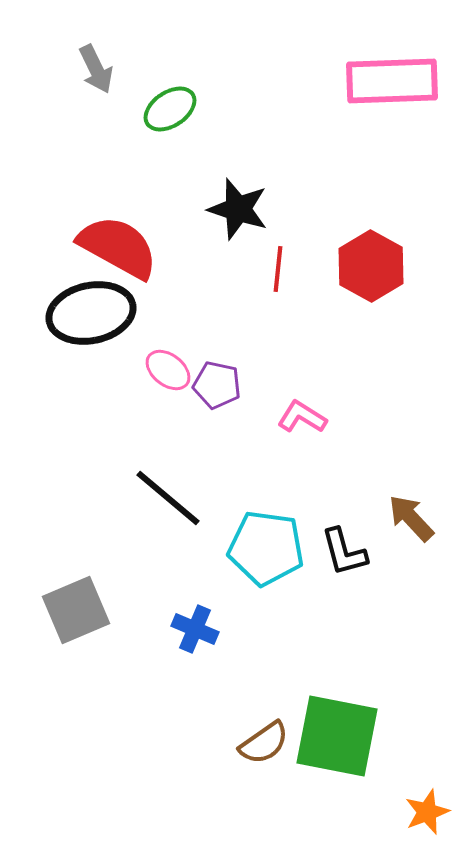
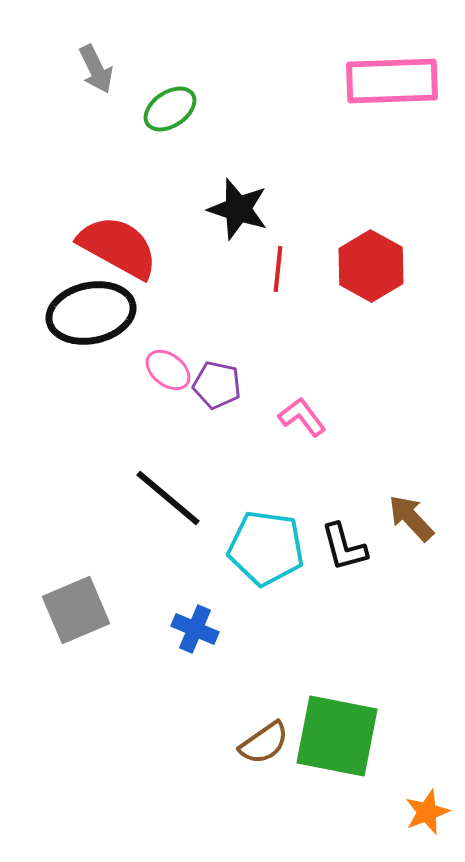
pink L-shape: rotated 21 degrees clockwise
black L-shape: moved 5 px up
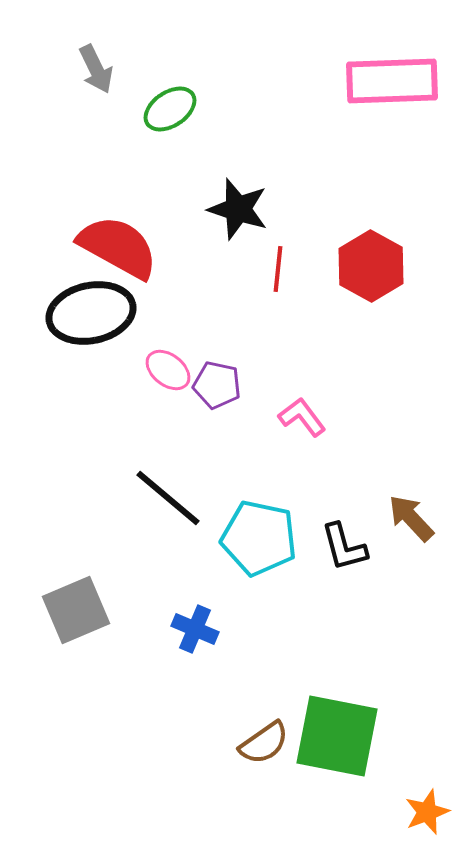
cyan pentagon: moved 7 px left, 10 px up; rotated 4 degrees clockwise
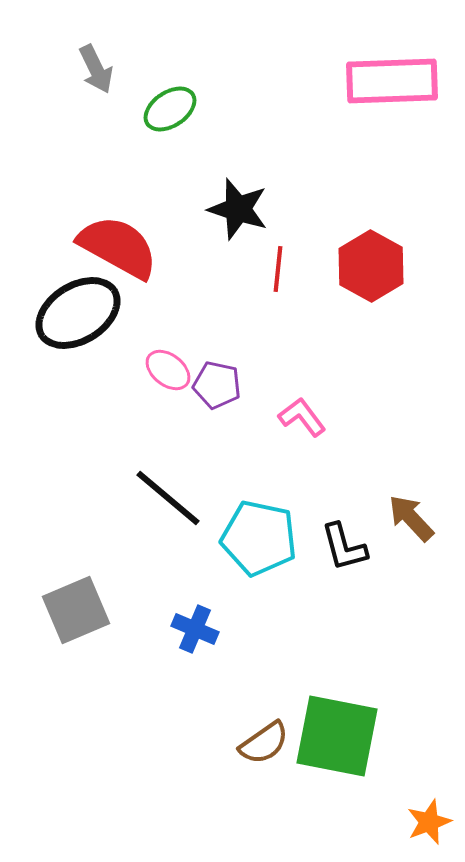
black ellipse: moved 13 px left; rotated 20 degrees counterclockwise
orange star: moved 2 px right, 10 px down
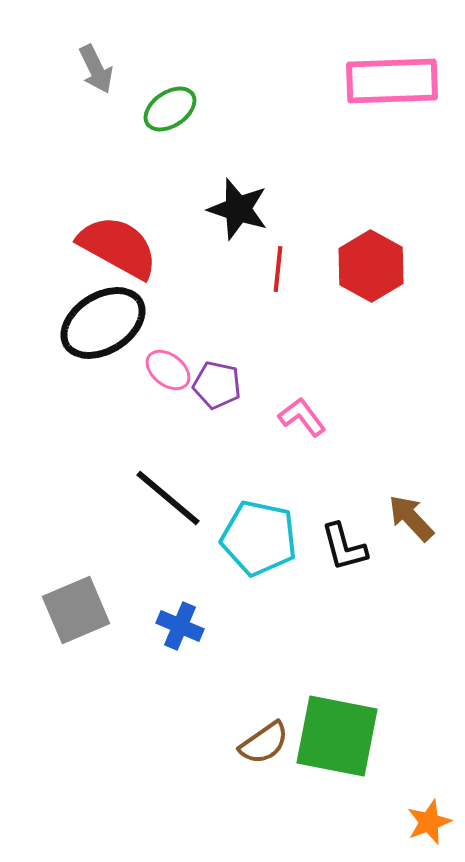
black ellipse: moved 25 px right, 10 px down
blue cross: moved 15 px left, 3 px up
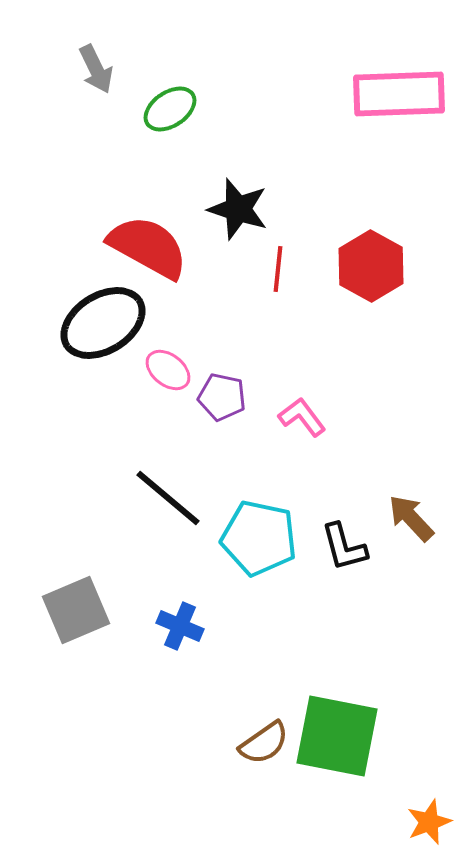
pink rectangle: moved 7 px right, 13 px down
red semicircle: moved 30 px right
purple pentagon: moved 5 px right, 12 px down
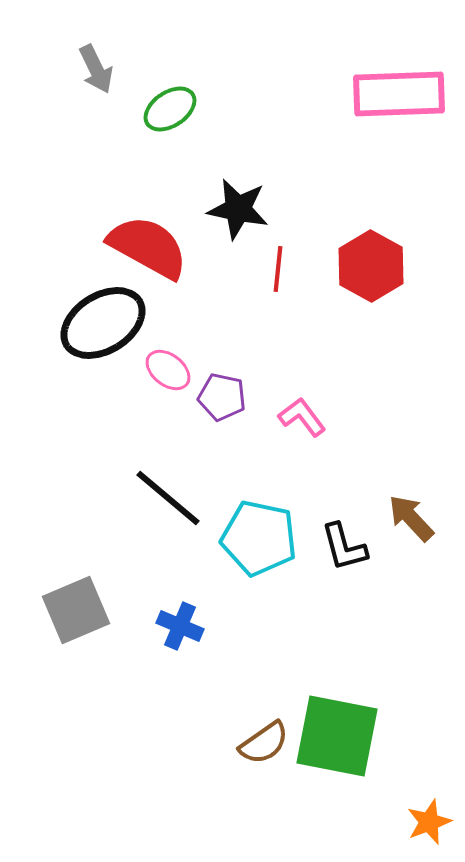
black star: rotated 6 degrees counterclockwise
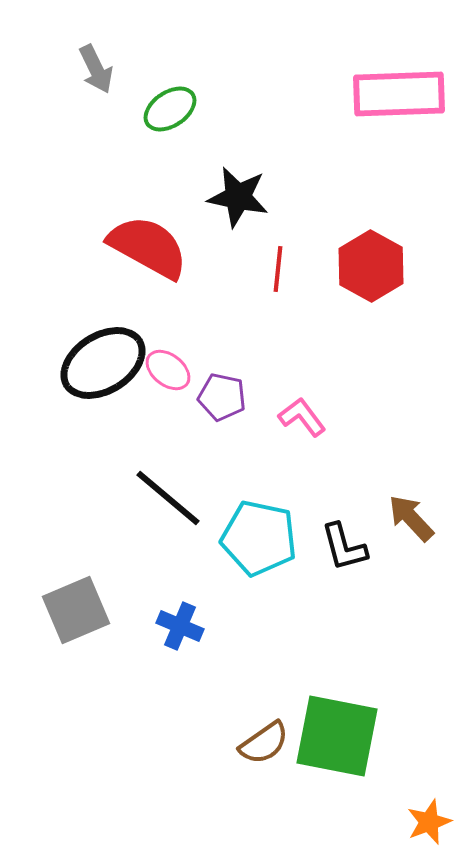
black star: moved 12 px up
black ellipse: moved 40 px down
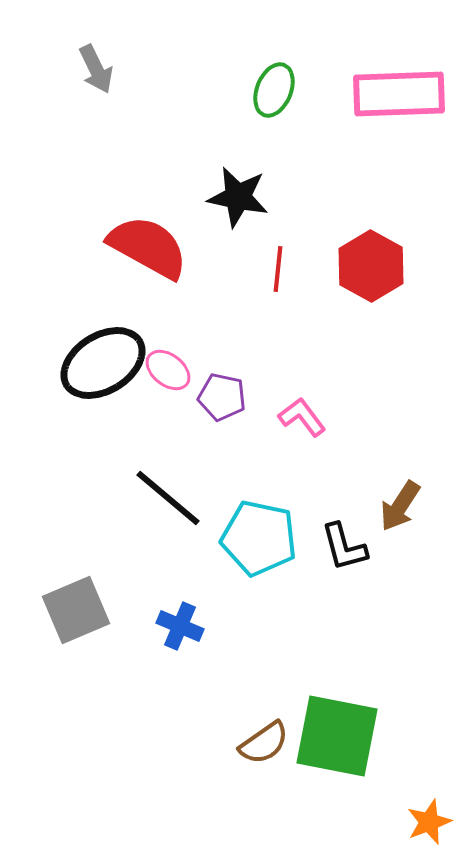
green ellipse: moved 104 px right, 19 px up; rotated 34 degrees counterclockwise
brown arrow: moved 11 px left, 12 px up; rotated 104 degrees counterclockwise
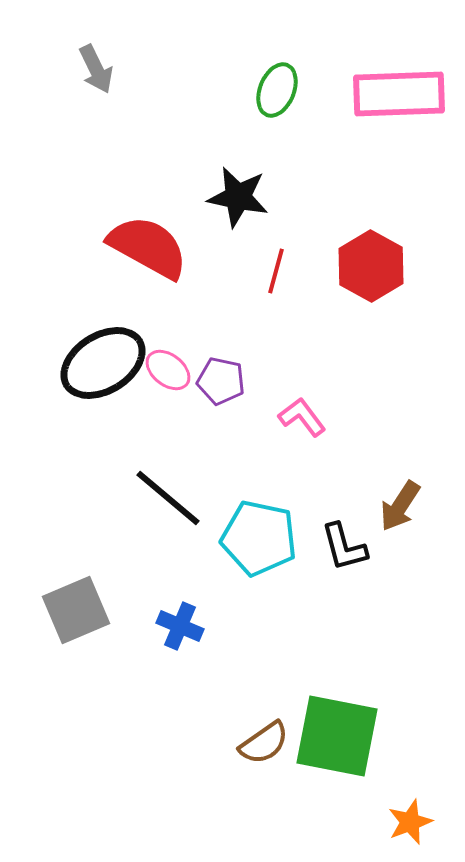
green ellipse: moved 3 px right
red line: moved 2 px left, 2 px down; rotated 9 degrees clockwise
purple pentagon: moved 1 px left, 16 px up
orange star: moved 19 px left
